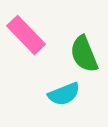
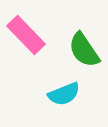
green semicircle: moved 4 px up; rotated 12 degrees counterclockwise
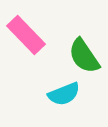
green semicircle: moved 6 px down
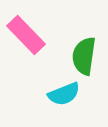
green semicircle: rotated 42 degrees clockwise
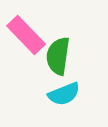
green semicircle: moved 26 px left
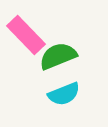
green semicircle: rotated 60 degrees clockwise
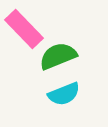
pink rectangle: moved 2 px left, 6 px up
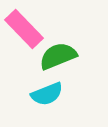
cyan semicircle: moved 17 px left
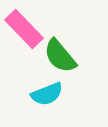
green semicircle: moved 2 px right; rotated 108 degrees counterclockwise
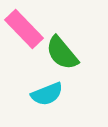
green semicircle: moved 2 px right, 3 px up
